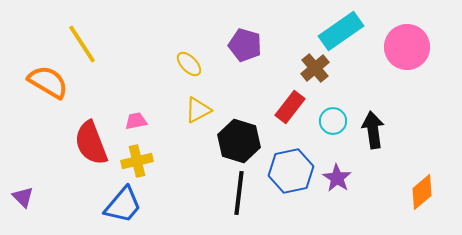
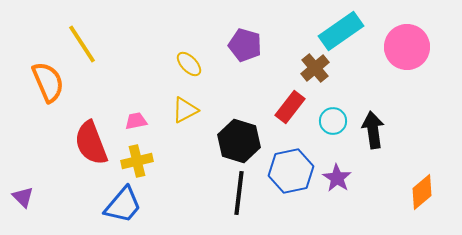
orange semicircle: rotated 36 degrees clockwise
yellow triangle: moved 13 px left
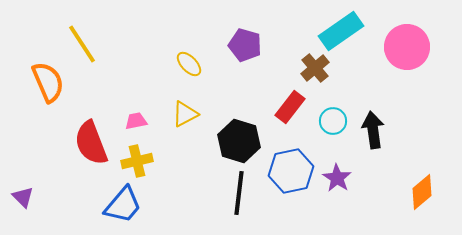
yellow triangle: moved 4 px down
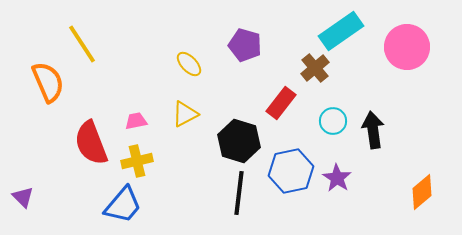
red rectangle: moved 9 px left, 4 px up
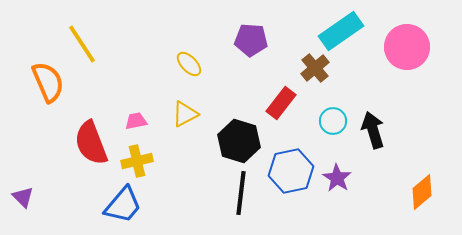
purple pentagon: moved 6 px right, 5 px up; rotated 12 degrees counterclockwise
black arrow: rotated 9 degrees counterclockwise
black line: moved 2 px right
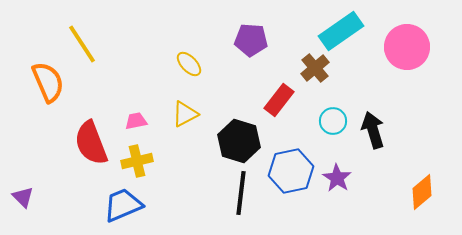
red rectangle: moved 2 px left, 3 px up
blue trapezoid: rotated 153 degrees counterclockwise
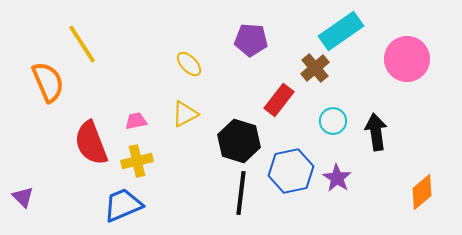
pink circle: moved 12 px down
black arrow: moved 3 px right, 2 px down; rotated 9 degrees clockwise
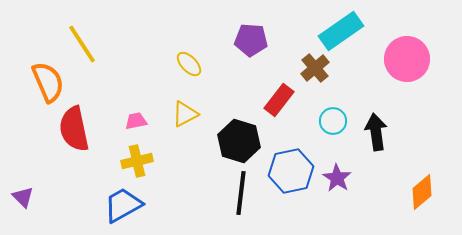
red semicircle: moved 17 px left, 14 px up; rotated 9 degrees clockwise
blue trapezoid: rotated 6 degrees counterclockwise
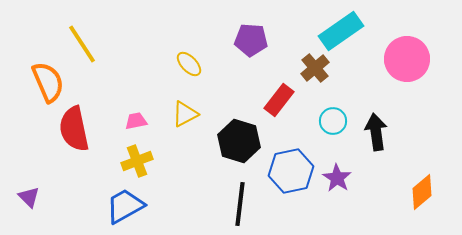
yellow cross: rotated 8 degrees counterclockwise
black line: moved 1 px left, 11 px down
purple triangle: moved 6 px right
blue trapezoid: moved 2 px right, 1 px down
